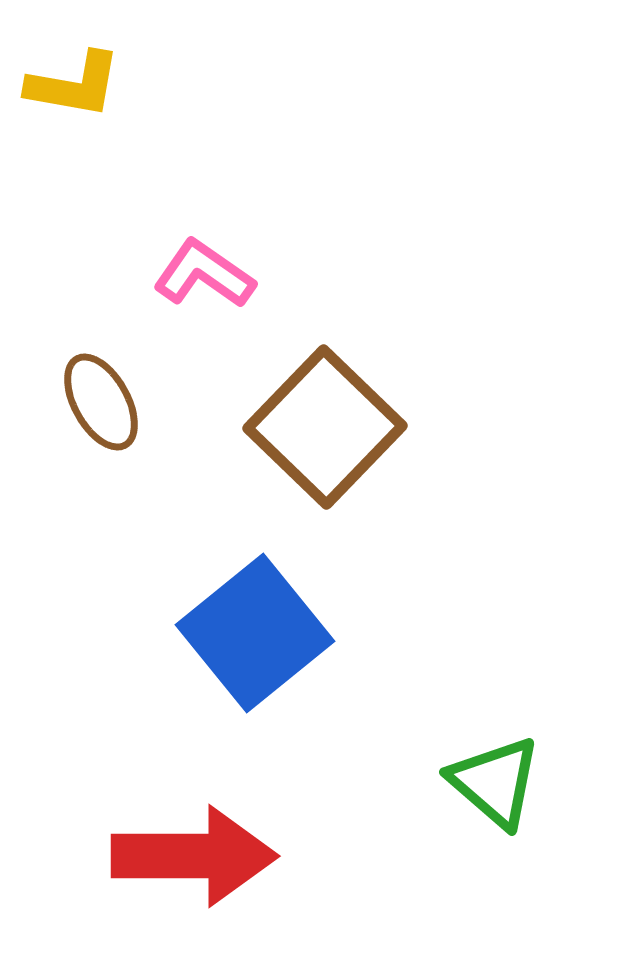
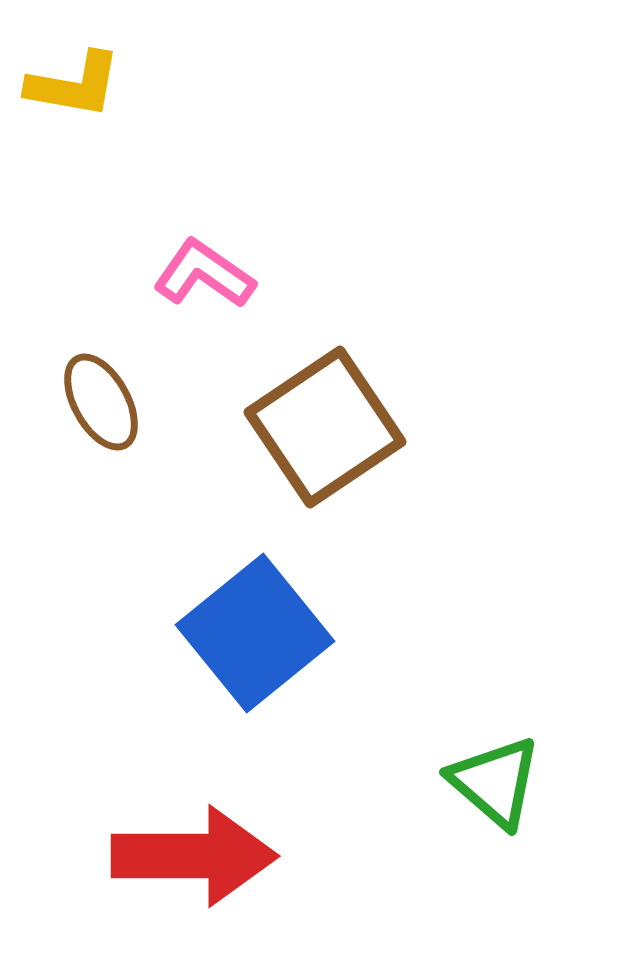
brown square: rotated 12 degrees clockwise
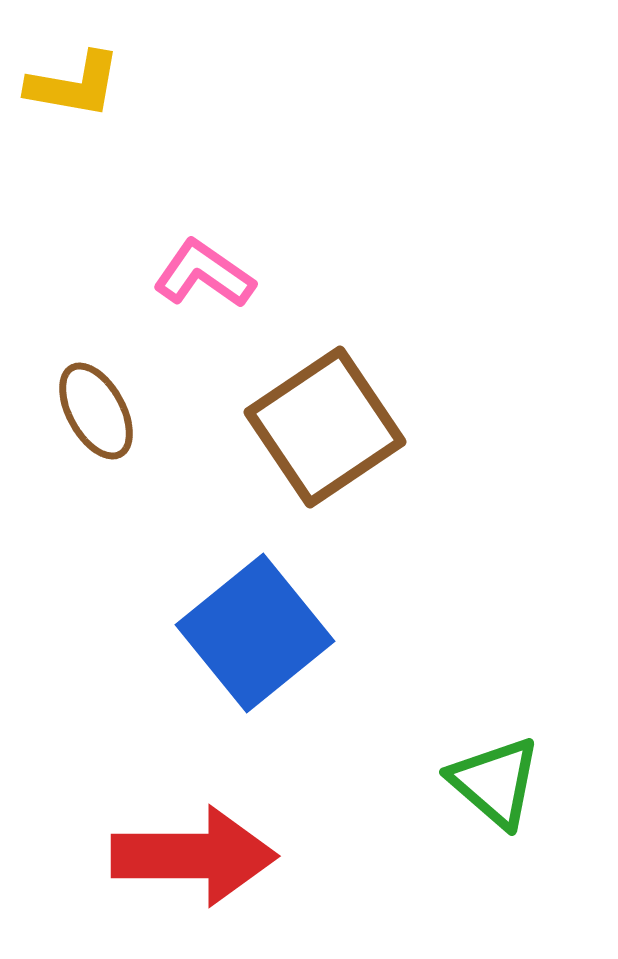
brown ellipse: moved 5 px left, 9 px down
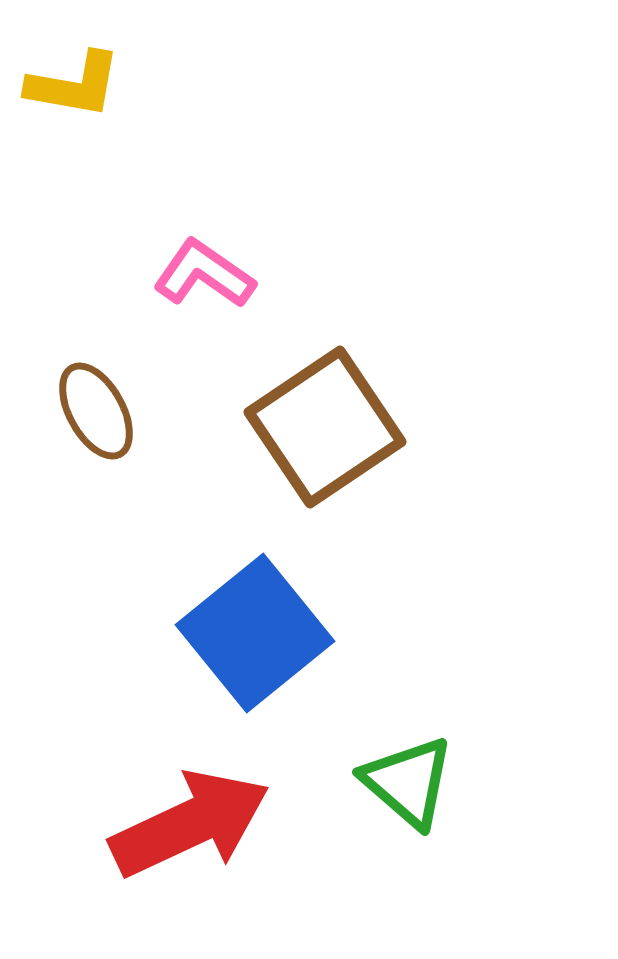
green triangle: moved 87 px left
red arrow: moved 4 px left, 32 px up; rotated 25 degrees counterclockwise
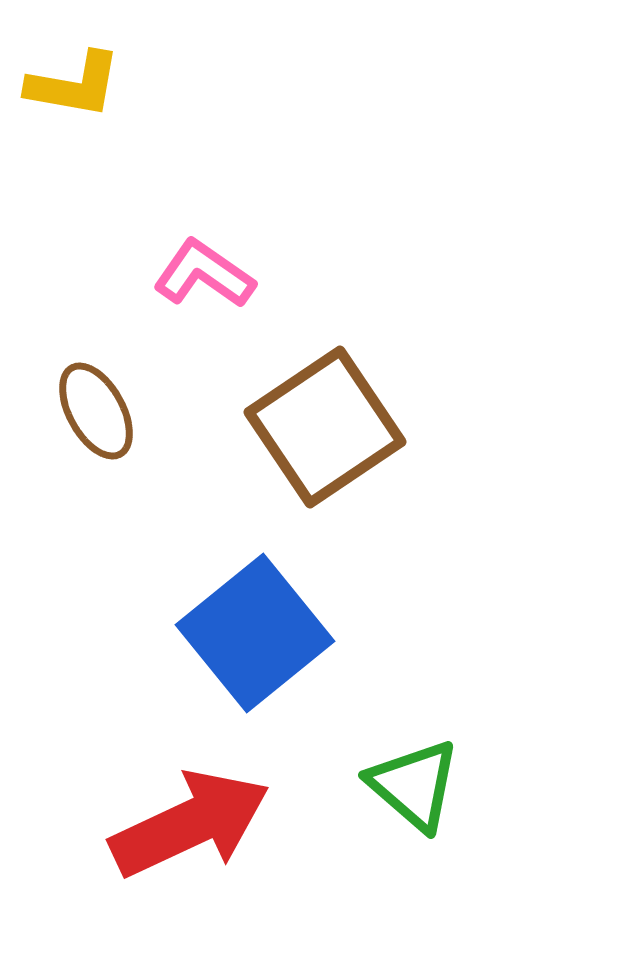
green triangle: moved 6 px right, 3 px down
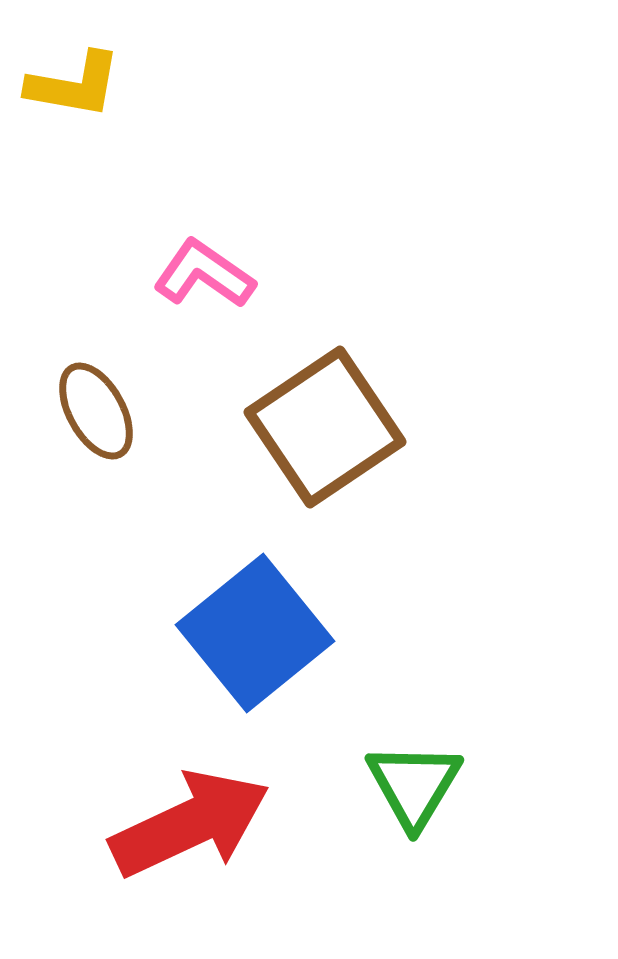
green triangle: rotated 20 degrees clockwise
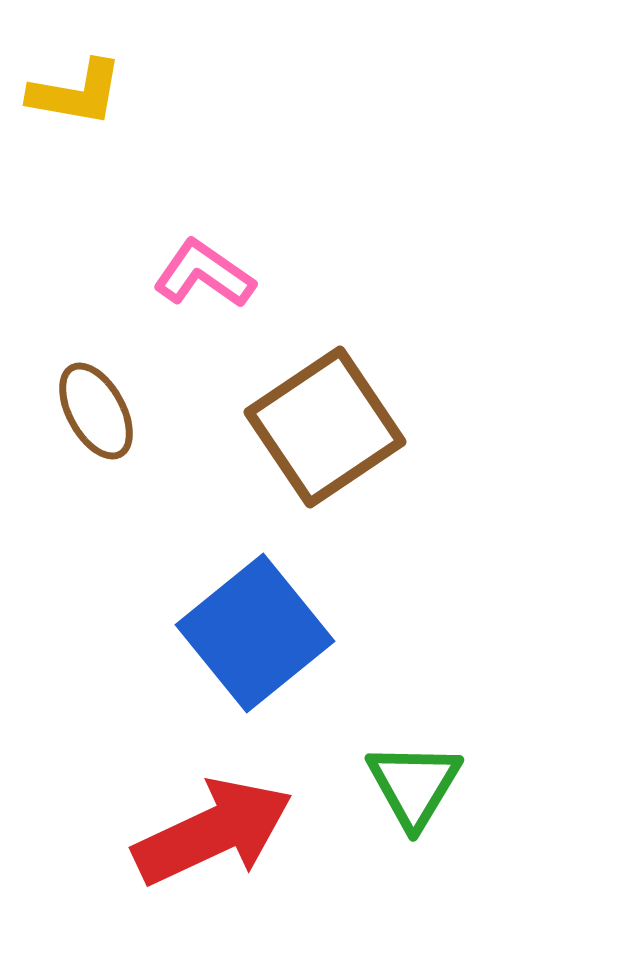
yellow L-shape: moved 2 px right, 8 px down
red arrow: moved 23 px right, 8 px down
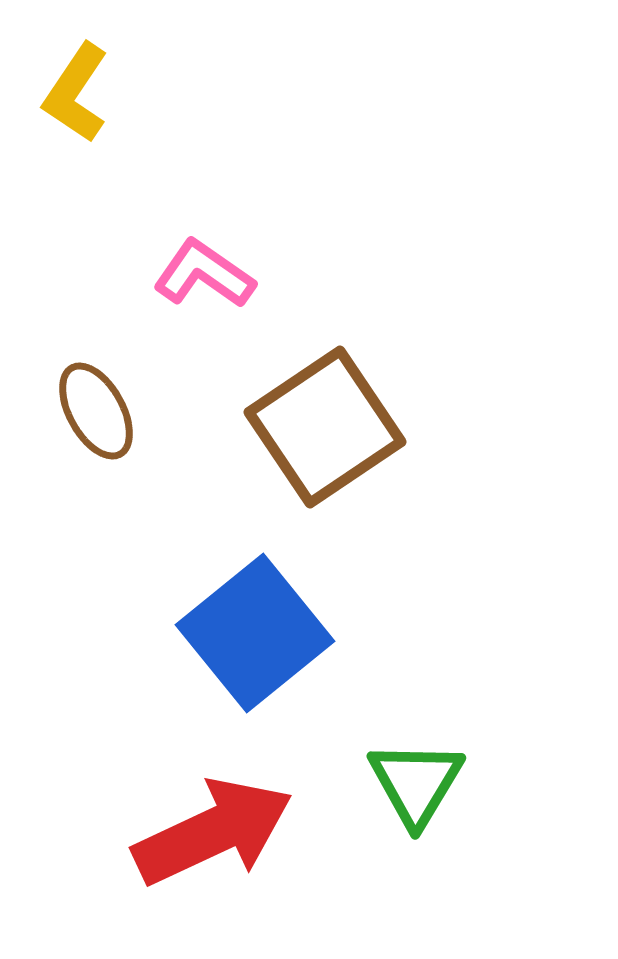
yellow L-shape: rotated 114 degrees clockwise
green triangle: moved 2 px right, 2 px up
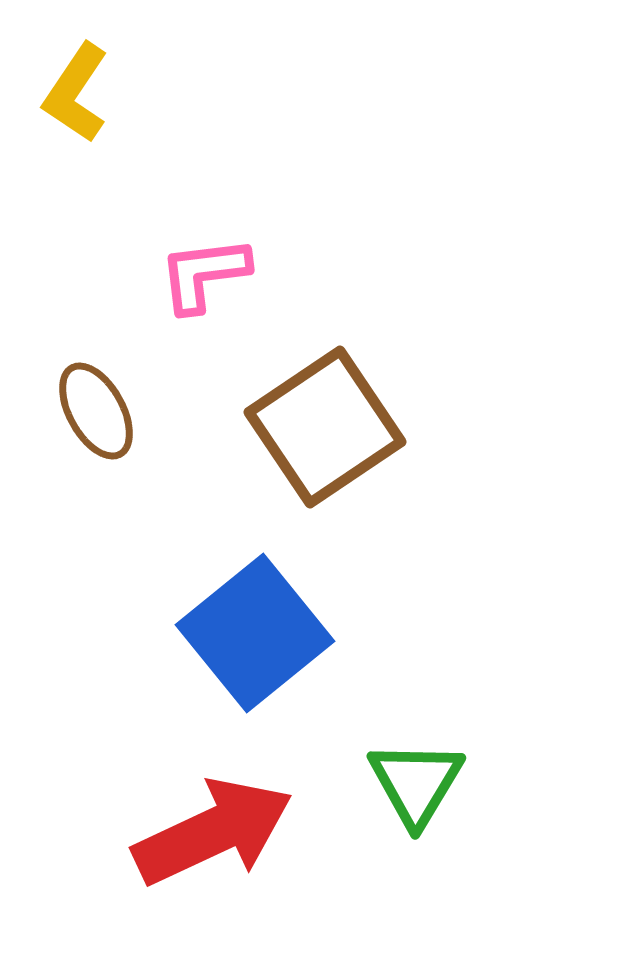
pink L-shape: rotated 42 degrees counterclockwise
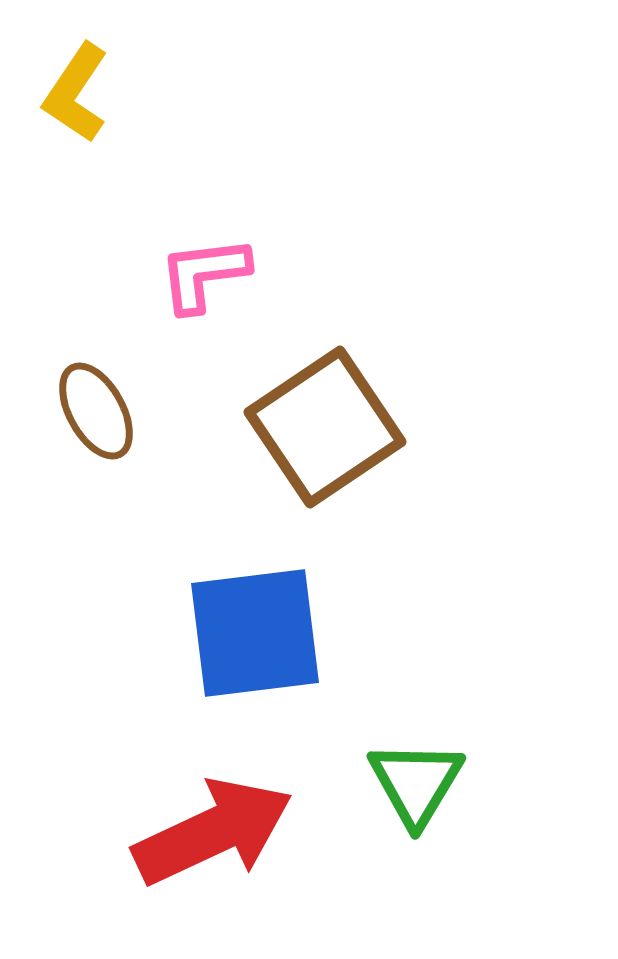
blue square: rotated 32 degrees clockwise
